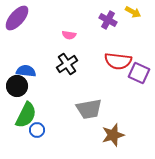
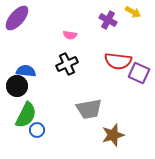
pink semicircle: moved 1 px right
black cross: rotated 10 degrees clockwise
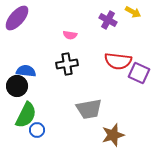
black cross: rotated 15 degrees clockwise
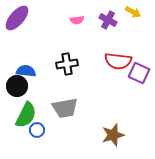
pink semicircle: moved 7 px right, 15 px up; rotated 16 degrees counterclockwise
gray trapezoid: moved 24 px left, 1 px up
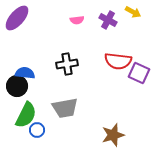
blue semicircle: moved 1 px left, 2 px down
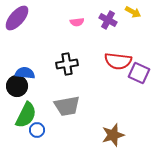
pink semicircle: moved 2 px down
gray trapezoid: moved 2 px right, 2 px up
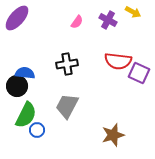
pink semicircle: rotated 48 degrees counterclockwise
gray trapezoid: rotated 128 degrees clockwise
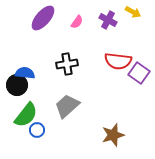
purple ellipse: moved 26 px right
purple square: rotated 10 degrees clockwise
black circle: moved 1 px up
gray trapezoid: rotated 20 degrees clockwise
green semicircle: rotated 12 degrees clockwise
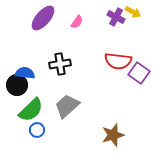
purple cross: moved 8 px right, 3 px up
black cross: moved 7 px left
green semicircle: moved 5 px right, 5 px up; rotated 8 degrees clockwise
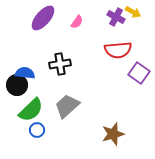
red semicircle: moved 11 px up; rotated 12 degrees counterclockwise
brown star: moved 1 px up
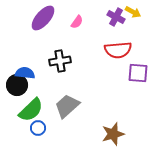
black cross: moved 3 px up
purple square: moved 1 px left; rotated 30 degrees counterclockwise
blue circle: moved 1 px right, 2 px up
